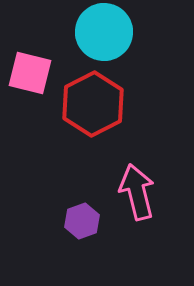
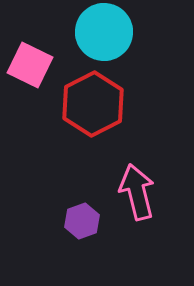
pink square: moved 8 px up; rotated 12 degrees clockwise
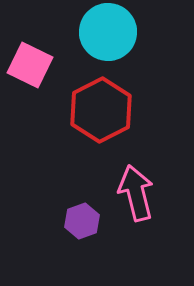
cyan circle: moved 4 px right
red hexagon: moved 8 px right, 6 px down
pink arrow: moved 1 px left, 1 px down
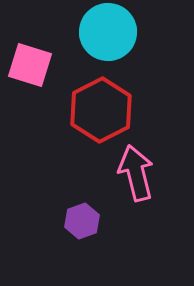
pink square: rotated 9 degrees counterclockwise
pink arrow: moved 20 px up
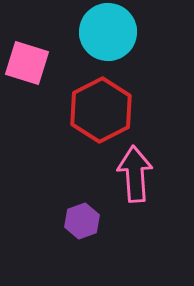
pink square: moved 3 px left, 2 px up
pink arrow: moved 1 px left, 1 px down; rotated 10 degrees clockwise
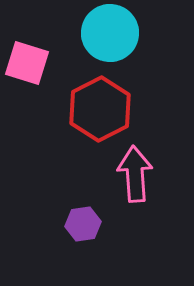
cyan circle: moved 2 px right, 1 px down
red hexagon: moved 1 px left, 1 px up
purple hexagon: moved 1 px right, 3 px down; rotated 12 degrees clockwise
